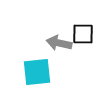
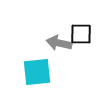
black square: moved 2 px left
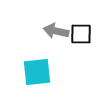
gray arrow: moved 3 px left, 12 px up
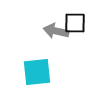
black square: moved 6 px left, 11 px up
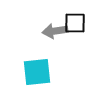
gray arrow: moved 1 px left; rotated 20 degrees counterclockwise
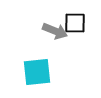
gray arrow: rotated 150 degrees counterclockwise
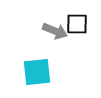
black square: moved 2 px right, 1 px down
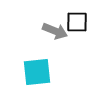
black square: moved 2 px up
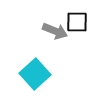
cyan square: moved 2 px left, 2 px down; rotated 36 degrees counterclockwise
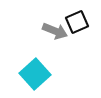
black square: rotated 25 degrees counterclockwise
